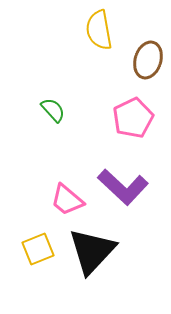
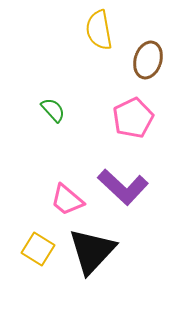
yellow square: rotated 36 degrees counterclockwise
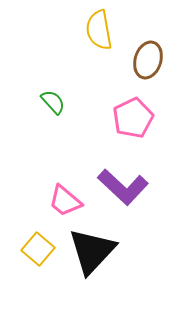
green semicircle: moved 8 px up
pink trapezoid: moved 2 px left, 1 px down
yellow square: rotated 8 degrees clockwise
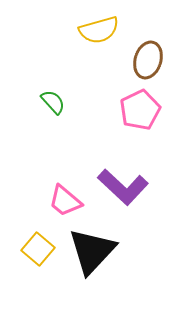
yellow semicircle: rotated 96 degrees counterclockwise
pink pentagon: moved 7 px right, 8 px up
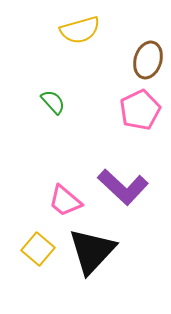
yellow semicircle: moved 19 px left
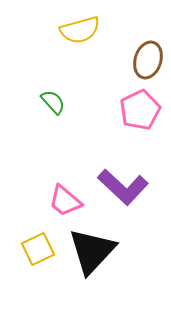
yellow square: rotated 24 degrees clockwise
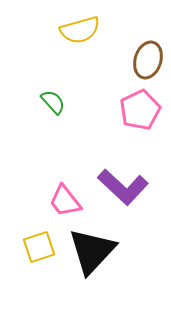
pink trapezoid: rotated 12 degrees clockwise
yellow square: moved 1 px right, 2 px up; rotated 8 degrees clockwise
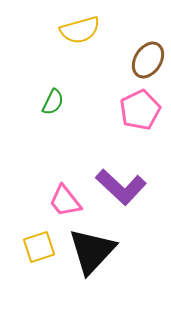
brown ellipse: rotated 15 degrees clockwise
green semicircle: rotated 68 degrees clockwise
purple L-shape: moved 2 px left
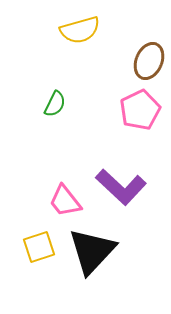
brown ellipse: moved 1 px right, 1 px down; rotated 9 degrees counterclockwise
green semicircle: moved 2 px right, 2 px down
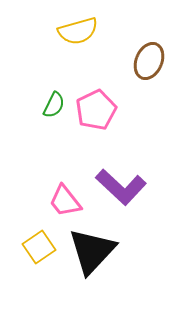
yellow semicircle: moved 2 px left, 1 px down
green semicircle: moved 1 px left, 1 px down
pink pentagon: moved 44 px left
yellow square: rotated 16 degrees counterclockwise
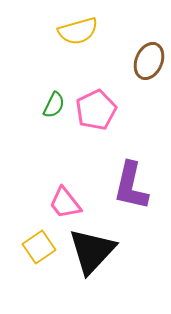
purple L-shape: moved 10 px right, 1 px up; rotated 60 degrees clockwise
pink trapezoid: moved 2 px down
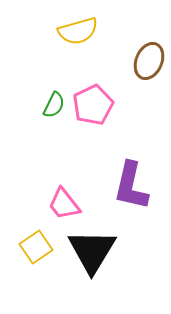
pink pentagon: moved 3 px left, 5 px up
pink trapezoid: moved 1 px left, 1 px down
yellow square: moved 3 px left
black triangle: rotated 12 degrees counterclockwise
